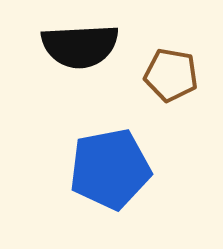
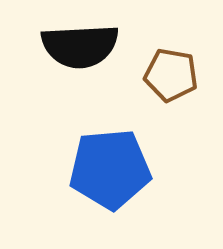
blue pentagon: rotated 6 degrees clockwise
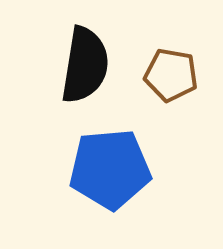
black semicircle: moved 5 px right, 19 px down; rotated 78 degrees counterclockwise
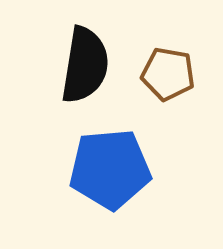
brown pentagon: moved 3 px left, 1 px up
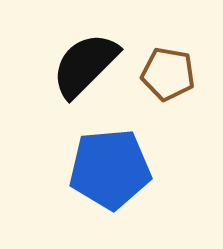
black semicircle: rotated 144 degrees counterclockwise
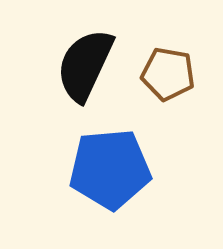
black semicircle: rotated 20 degrees counterclockwise
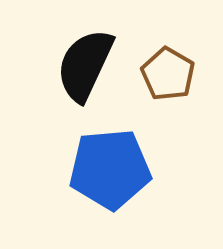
brown pentagon: rotated 20 degrees clockwise
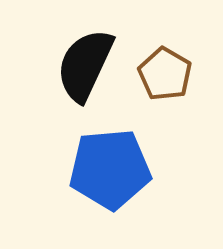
brown pentagon: moved 3 px left
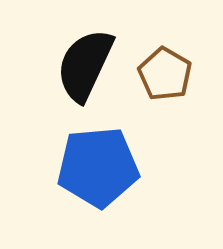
blue pentagon: moved 12 px left, 2 px up
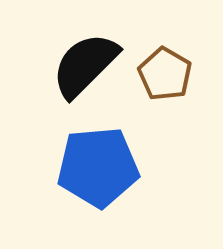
black semicircle: rotated 20 degrees clockwise
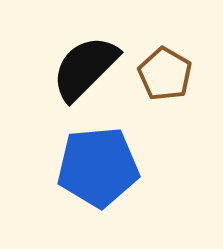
black semicircle: moved 3 px down
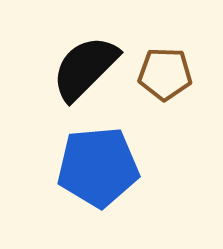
brown pentagon: rotated 28 degrees counterclockwise
